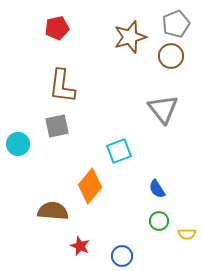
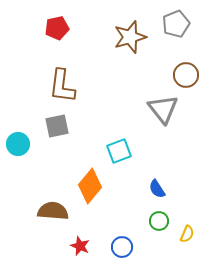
brown circle: moved 15 px right, 19 px down
yellow semicircle: rotated 66 degrees counterclockwise
blue circle: moved 9 px up
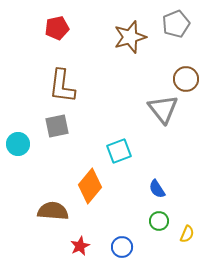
brown circle: moved 4 px down
red star: rotated 24 degrees clockwise
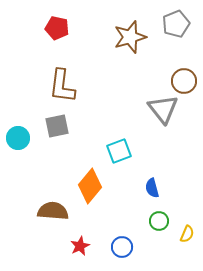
red pentagon: rotated 25 degrees clockwise
brown circle: moved 2 px left, 2 px down
cyan circle: moved 6 px up
blue semicircle: moved 5 px left, 1 px up; rotated 18 degrees clockwise
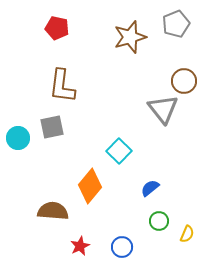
gray square: moved 5 px left, 1 px down
cyan square: rotated 25 degrees counterclockwise
blue semicircle: moved 2 px left; rotated 66 degrees clockwise
